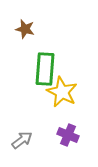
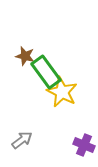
brown star: moved 27 px down
green rectangle: moved 1 px right, 3 px down; rotated 40 degrees counterclockwise
purple cross: moved 16 px right, 10 px down
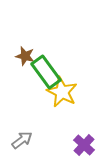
purple cross: rotated 20 degrees clockwise
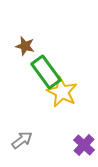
brown star: moved 10 px up
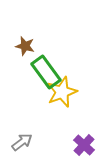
yellow star: rotated 24 degrees clockwise
gray arrow: moved 2 px down
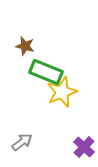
green rectangle: rotated 32 degrees counterclockwise
purple cross: moved 2 px down
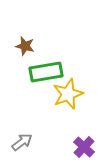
green rectangle: rotated 32 degrees counterclockwise
yellow star: moved 6 px right, 2 px down
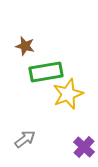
gray arrow: moved 3 px right, 3 px up
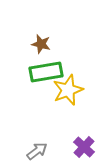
brown star: moved 16 px right, 2 px up
yellow star: moved 4 px up
gray arrow: moved 12 px right, 12 px down
